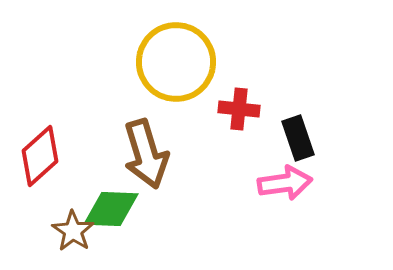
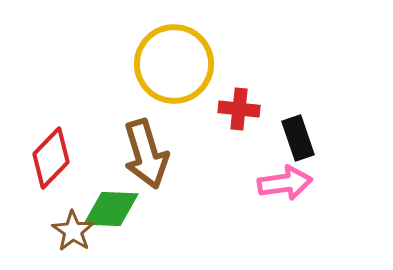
yellow circle: moved 2 px left, 2 px down
red diamond: moved 11 px right, 2 px down; rotated 4 degrees counterclockwise
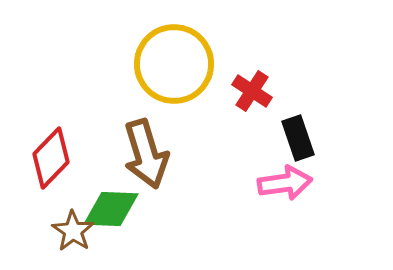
red cross: moved 13 px right, 18 px up; rotated 27 degrees clockwise
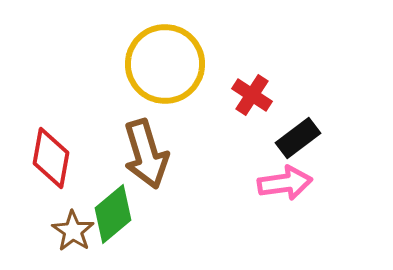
yellow circle: moved 9 px left
red cross: moved 4 px down
black rectangle: rotated 72 degrees clockwise
red diamond: rotated 34 degrees counterclockwise
green diamond: moved 2 px right, 5 px down; rotated 42 degrees counterclockwise
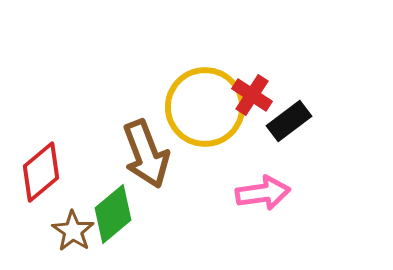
yellow circle: moved 40 px right, 43 px down
black rectangle: moved 9 px left, 17 px up
brown arrow: rotated 4 degrees counterclockwise
red diamond: moved 10 px left, 14 px down; rotated 40 degrees clockwise
pink arrow: moved 22 px left, 10 px down
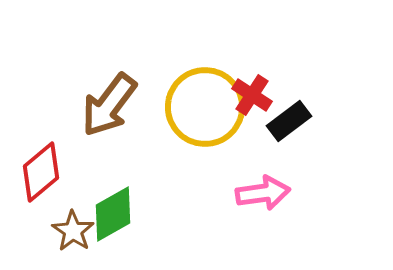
brown arrow: moved 37 px left, 49 px up; rotated 58 degrees clockwise
green diamond: rotated 10 degrees clockwise
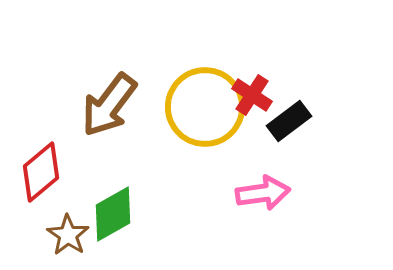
brown star: moved 5 px left, 4 px down
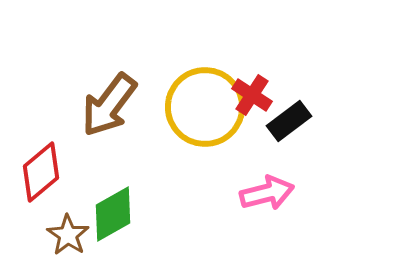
pink arrow: moved 4 px right; rotated 6 degrees counterclockwise
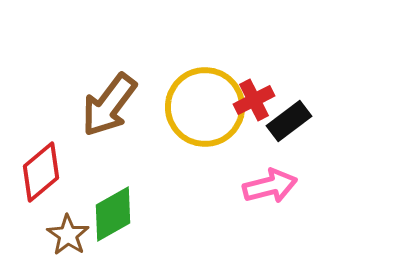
red cross: moved 2 px right, 5 px down; rotated 30 degrees clockwise
pink arrow: moved 3 px right, 7 px up
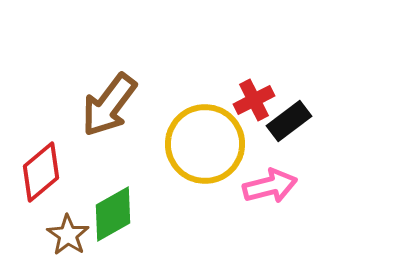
yellow circle: moved 37 px down
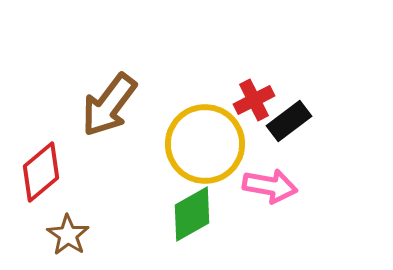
pink arrow: rotated 24 degrees clockwise
green diamond: moved 79 px right
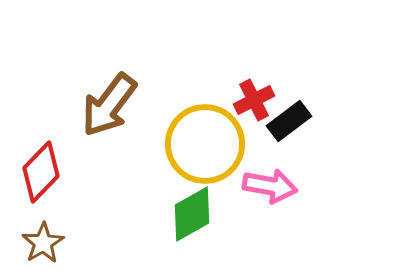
red diamond: rotated 6 degrees counterclockwise
brown star: moved 25 px left, 8 px down; rotated 6 degrees clockwise
